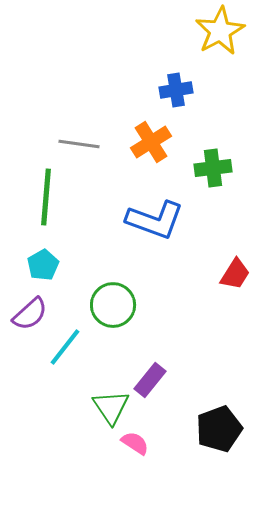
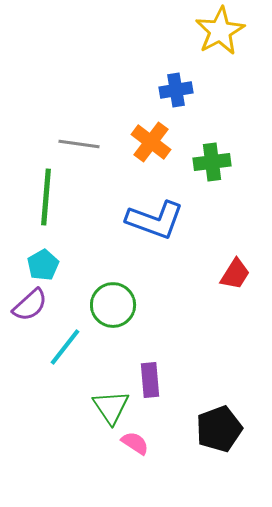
orange cross: rotated 21 degrees counterclockwise
green cross: moved 1 px left, 6 px up
purple semicircle: moved 9 px up
purple rectangle: rotated 44 degrees counterclockwise
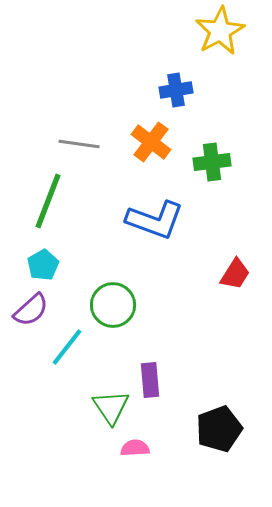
green line: moved 2 px right, 4 px down; rotated 16 degrees clockwise
purple semicircle: moved 1 px right, 5 px down
cyan line: moved 2 px right
pink semicircle: moved 5 px down; rotated 36 degrees counterclockwise
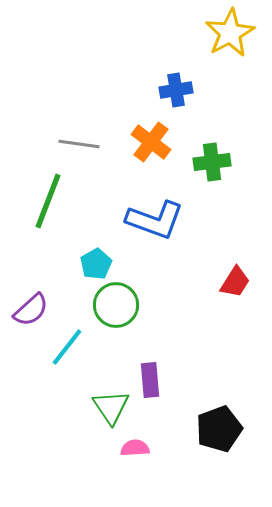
yellow star: moved 10 px right, 2 px down
cyan pentagon: moved 53 px right, 1 px up
red trapezoid: moved 8 px down
green circle: moved 3 px right
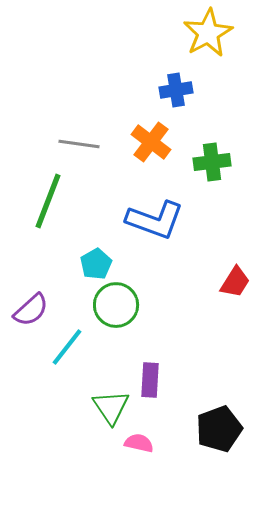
yellow star: moved 22 px left
purple rectangle: rotated 8 degrees clockwise
pink semicircle: moved 4 px right, 5 px up; rotated 16 degrees clockwise
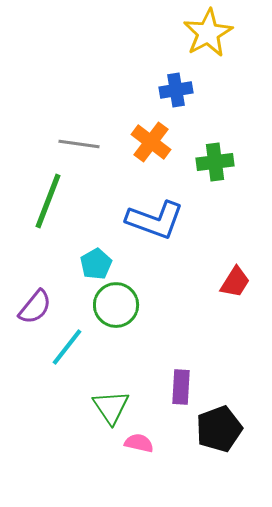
green cross: moved 3 px right
purple semicircle: moved 4 px right, 3 px up; rotated 9 degrees counterclockwise
purple rectangle: moved 31 px right, 7 px down
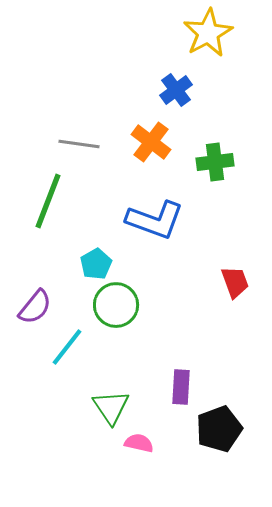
blue cross: rotated 28 degrees counterclockwise
red trapezoid: rotated 52 degrees counterclockwise
